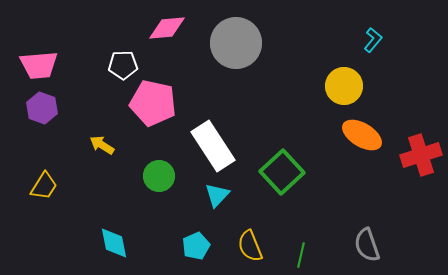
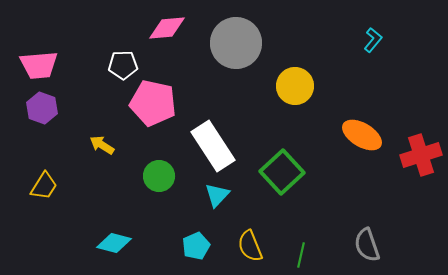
yellow circle: moved 49 px left
cyan diamond: rotated 64 degrees counterclockwise
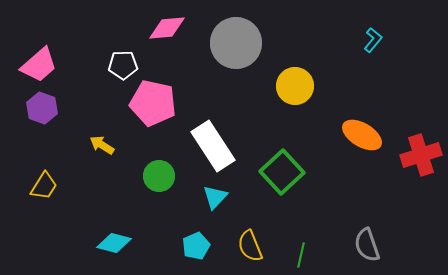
pink trapezoid: rotated 36 degrees counterclockwise
cyan triangle: moved 2 px left, 2 px down
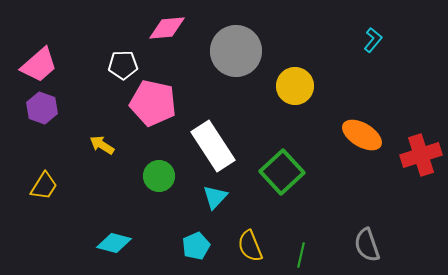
gray circle: moved 8 px down
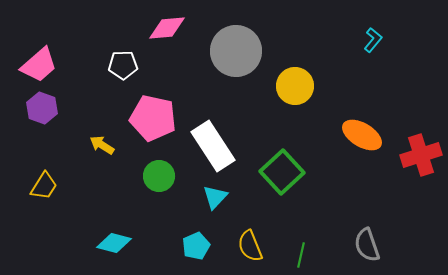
pink pentagon: moved 15 px down
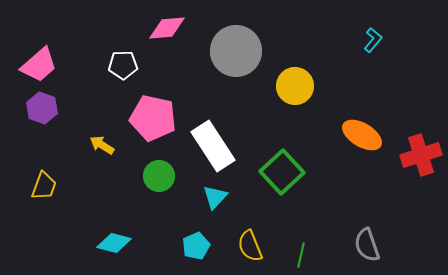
yellow trapezoid: rotated 12 degrees counterclockwise
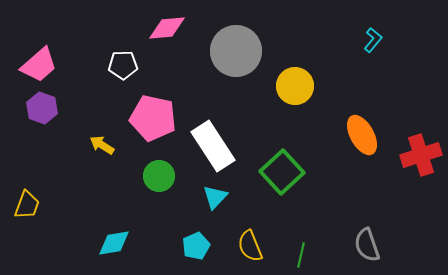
orange ellipse: rotated 30 degrees clockwise
yellow trapezoid: moved 17 px left, 19 px down
cyan diamond: rotated 24 degrees counterclockwise
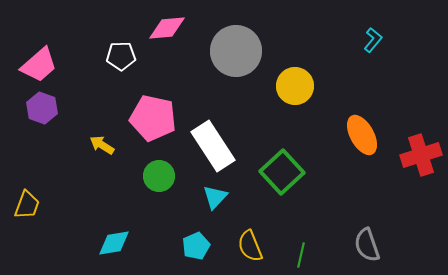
white pentagon: moved 2 px left, 9 px up
